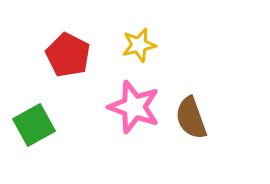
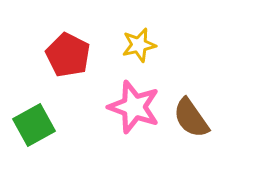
brown semicircle: rotated 15 degrees counterclockwise
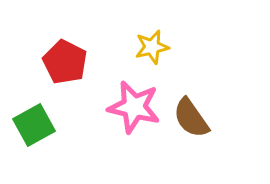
yellow star: moved 13 px right, 2 px down
red pentagon: moved 3 px left, 7 px down
pink star: rotated 6 degrees counterclockwise
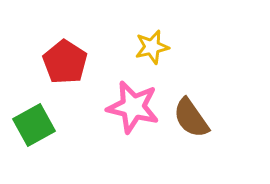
red pentagon: rotated 6 degrees clockwise
pink star: moved 1 px left
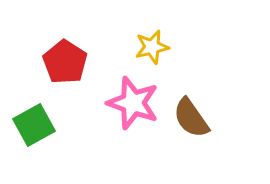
pink star: moved 4 px up; rotated 6 degrees clockwise
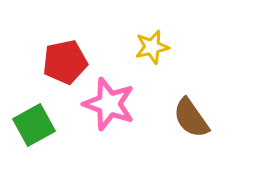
red pentagon: rotated 27 degrees clockwise
pink star: moved 24 px left, 1 px down
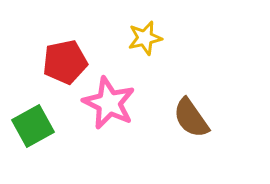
yellow star: moved 7 px left, 9 px up
pink star: moved 1 px up; rotated 6 degrees clockwise
green square: moved 1 px left, 1 px down
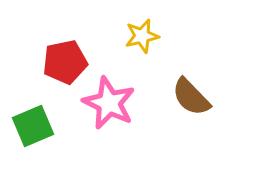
yellow star: moved 3 px left, 2 px up
brown semicircle: moved 21 px up; rotated 9 degrees counterclockwise
green square: rotated 6 degrees clockwise
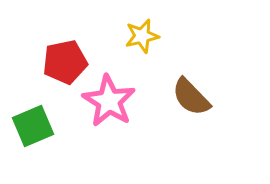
pink star: moved 2 px up; rotated 6 degrees clockwise
